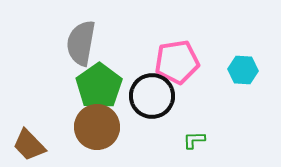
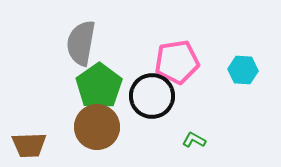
green L-shape: rotated 30 degrees clockwise
brown trapezoid: rotated 48 degrees counterclockwise
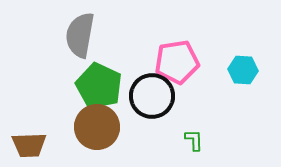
gray semicircle: moved 1 px left, 8 px up
green pentagon: rotated 12 degrees counterclockwise
green L-shape: rotated 60 degrees clockwise
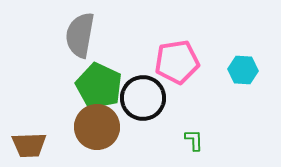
black circle: moved 9 px left, 2 px down
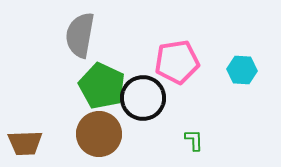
cyan hexagon: moved 1 px left
green pentagon: moved 3 px right
brown circle: moved 2 px right, 7 px down
brown trapezoid: moved 4 px left, 2 px up
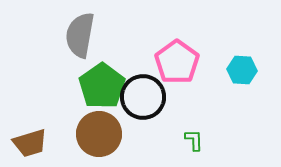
pink pentagon: rotated 27 degrees counterclockwise
green pentagon: rotated 12 degrees clockwise
black circle: moved 1 px up
brown trapezoid: moved 5 px right; rotated 15 degrees counterclockwise
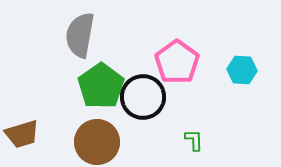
green pentagon: moved 1 px left
brown circle: moved 2 px left, 8 px down
brown trapezoid: moved 8 px left, 9 px up
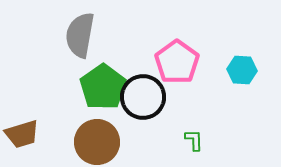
green pentagon: moved 2 px right, 1 px down
